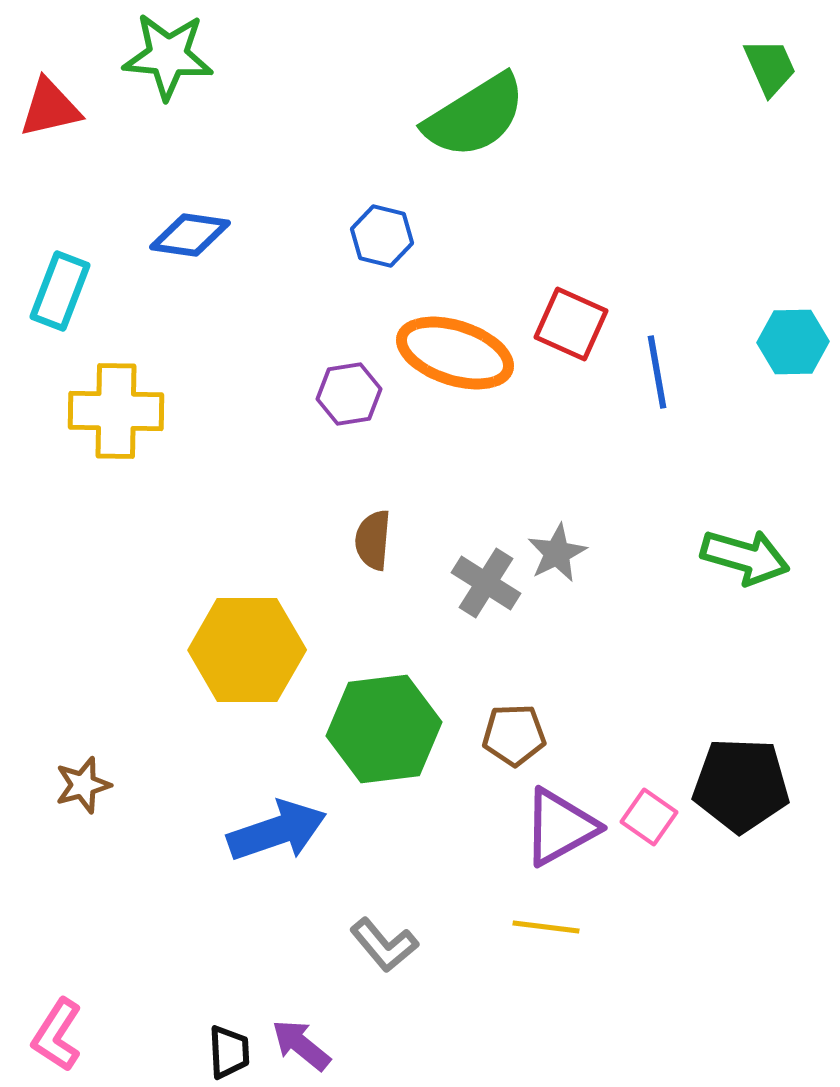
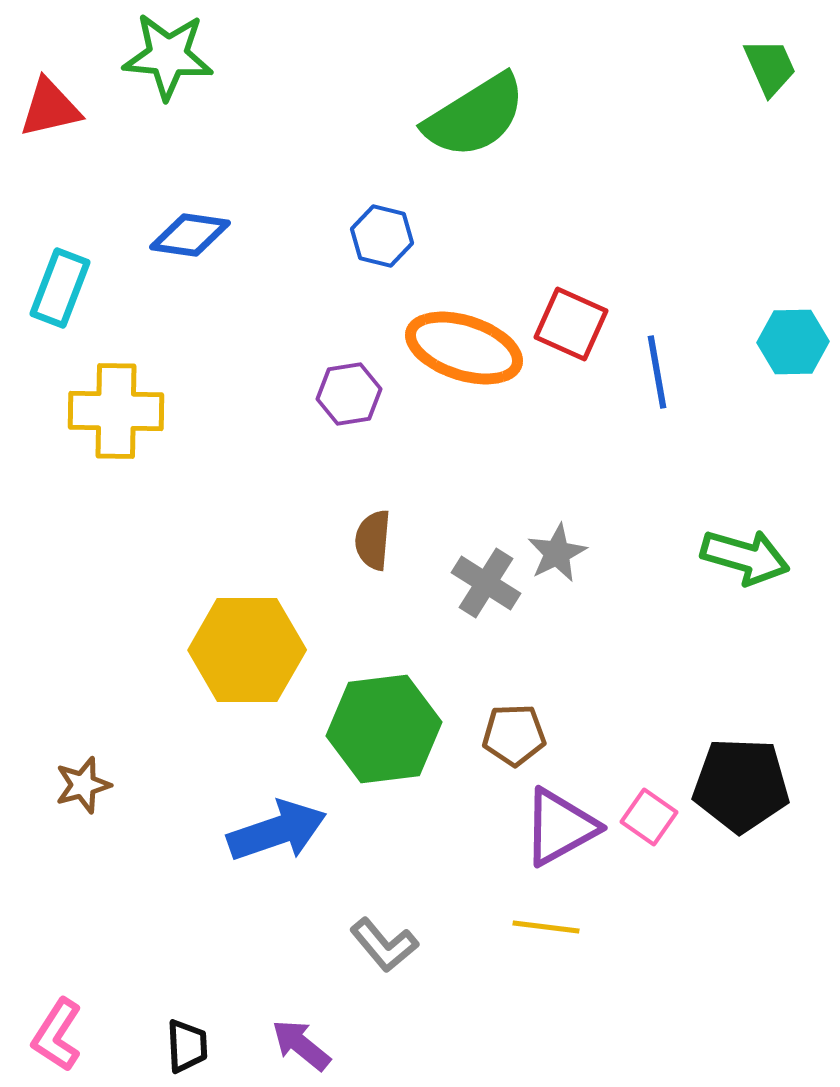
cyan rectangle: moved 3 px up
orange ellipse: moved 9 px right, 5 px up
black trapezoid: moved 42 px left, 6 px up
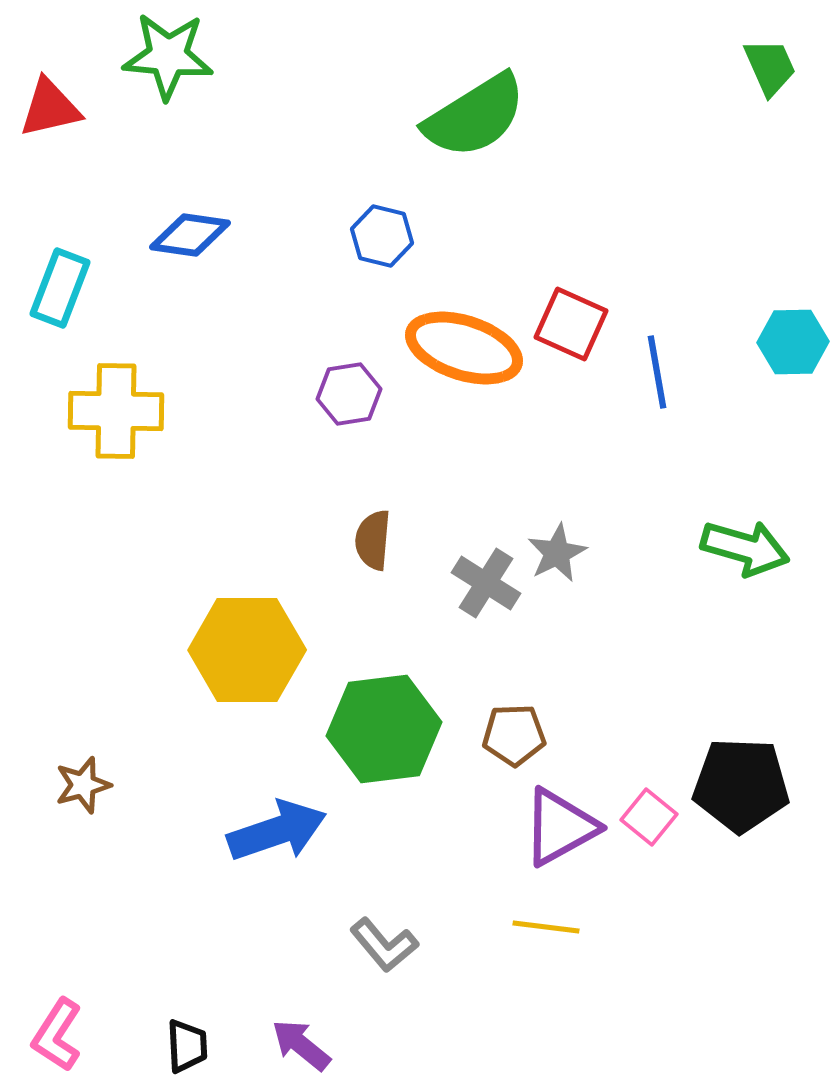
green arrow: moved 9 px up
pink square: rotated 4 degrees clockwise
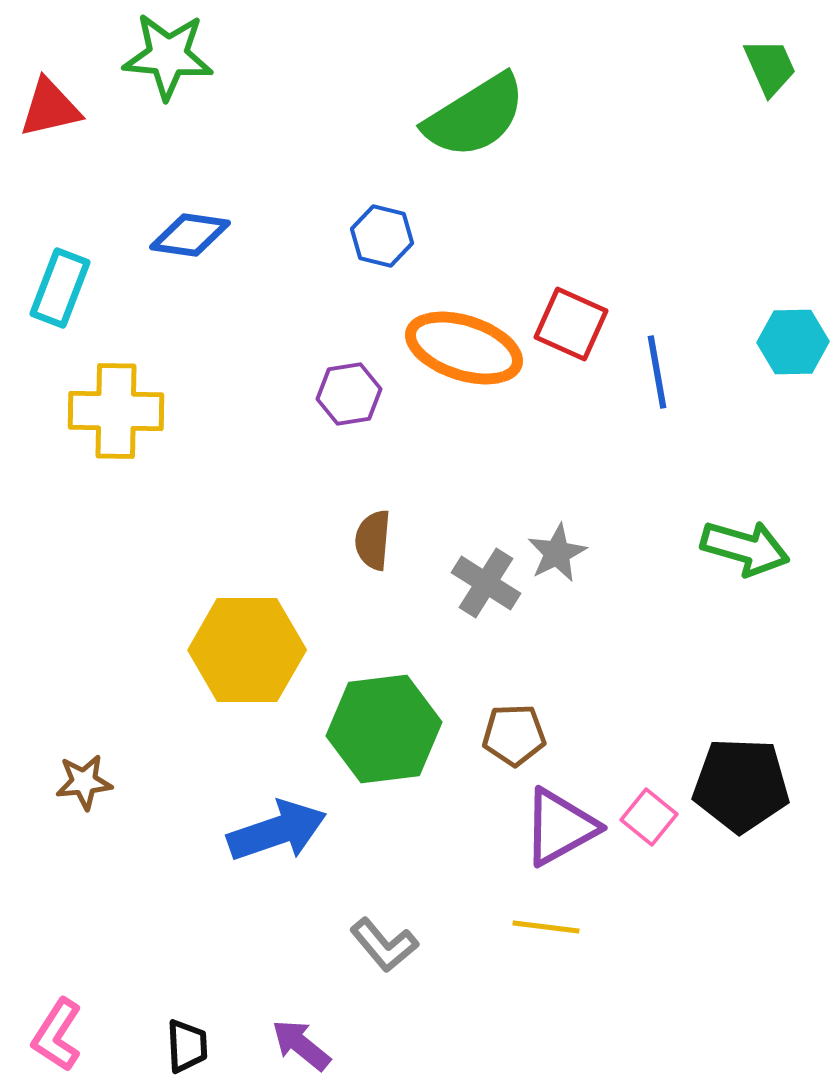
brown star: moved 1 px right, 3 px up; rotated 10 degrees clockwise
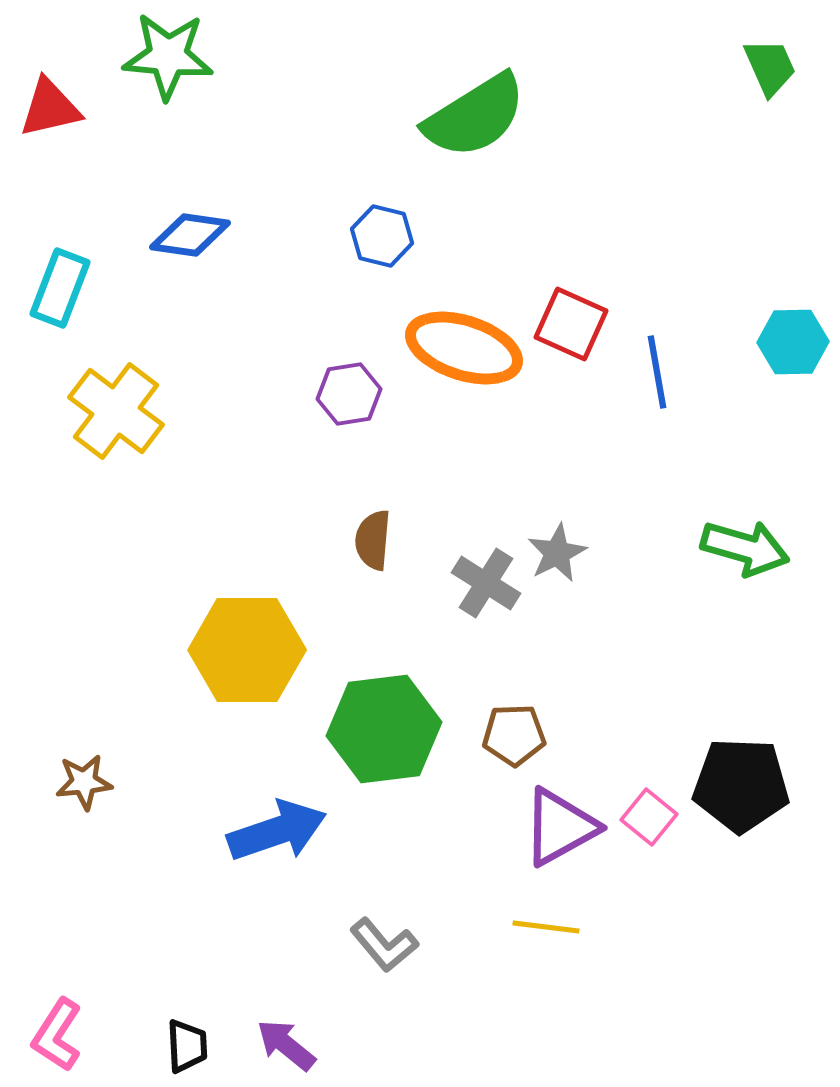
yellow cross: rotated 36 degrees clockwise
purple arrow: moved 15 px left
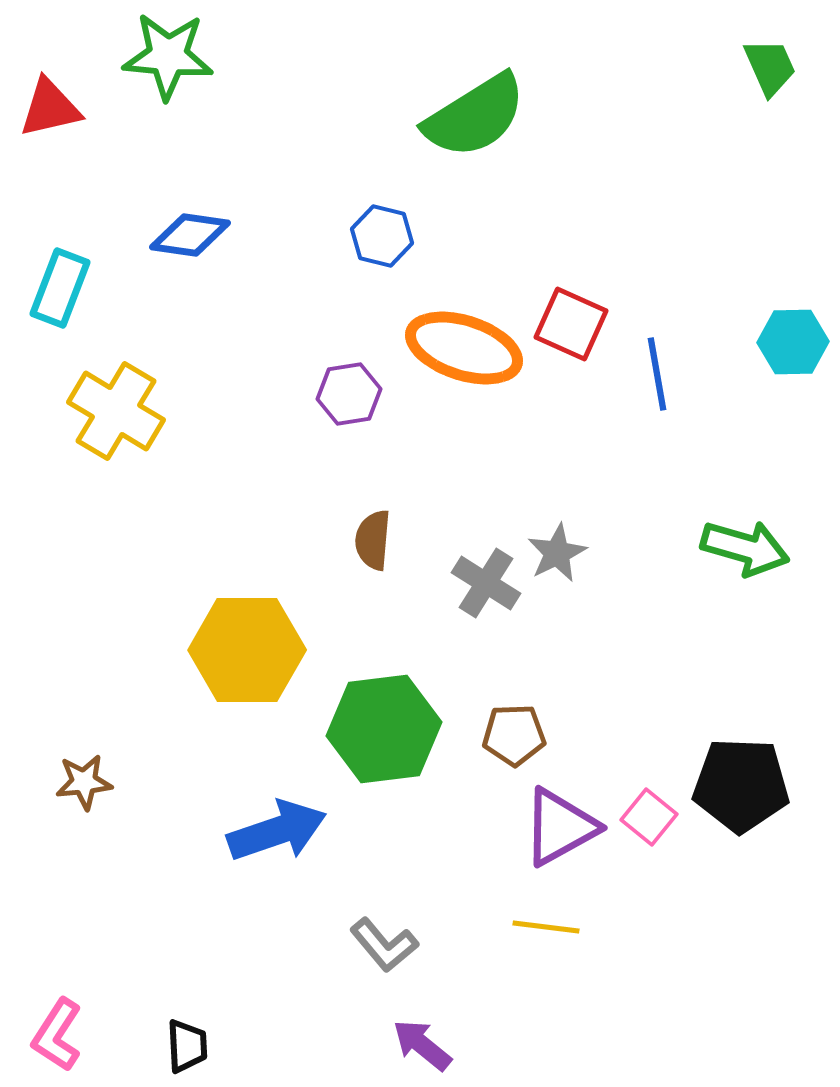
blue line: moved 2 px down
yellow cross: rotated 6 degrees counterclockwise
purple arrow: moved 136 px right
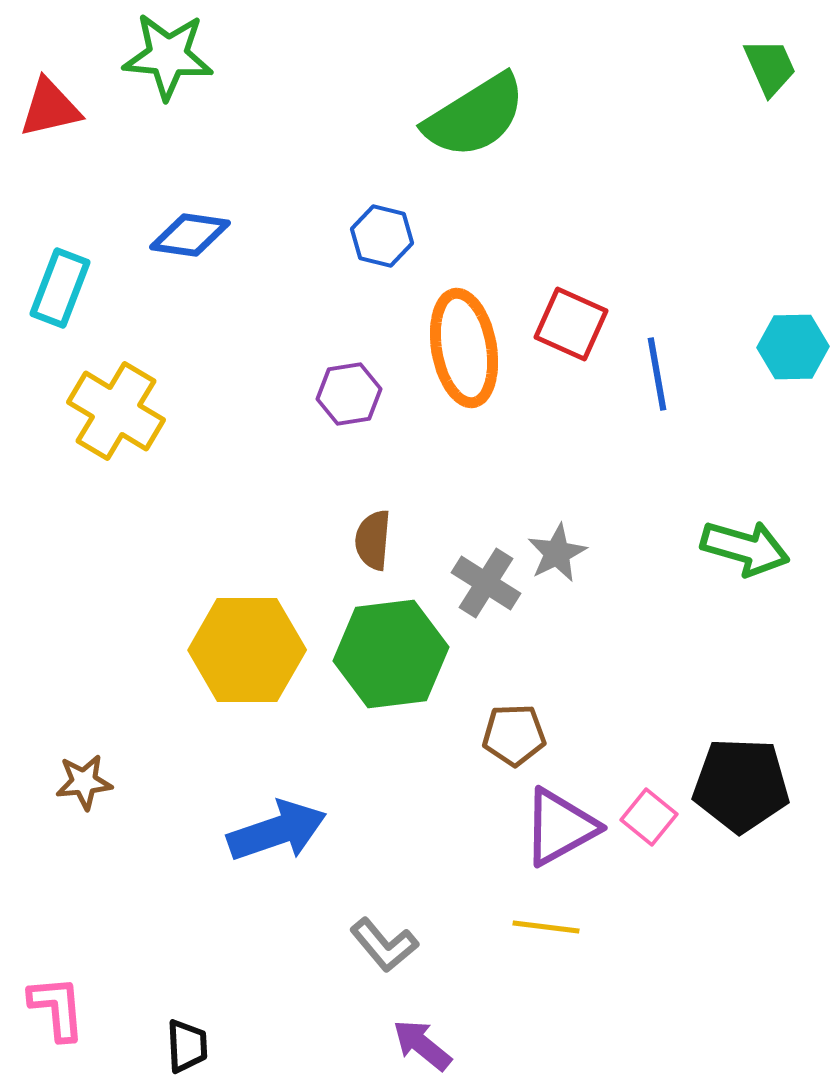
cyan hexagon: moved 5 px down
orange ellipse: rotated 62 degrees clockwise
green hexagon: moved 7 px right, 75 px up
pink L-shape: moved 27 px up; rotated 142 degrees clockwise
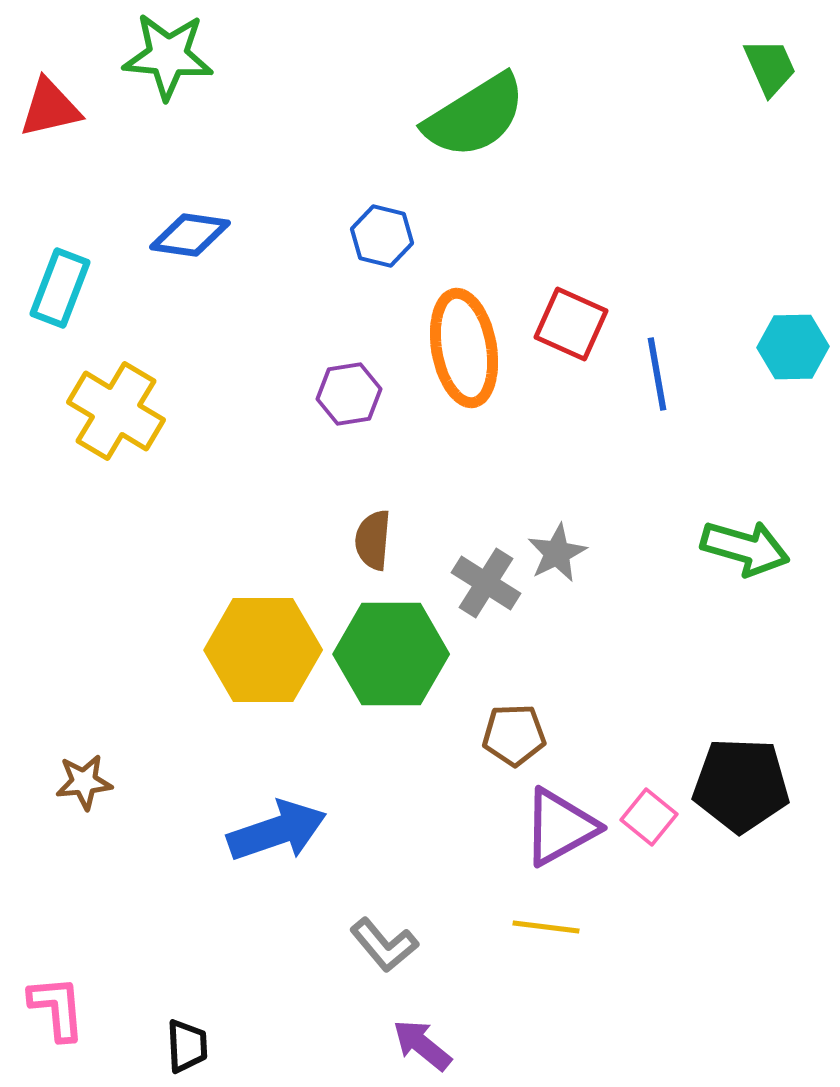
yellow hexagon: moved 16 px right
green hexagon: rotated 7 degrees clockwise
